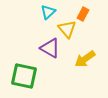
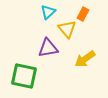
purple triangle: moved 2 px left; rotated 40 degrees counterclockwise
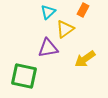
orange rectangle: moved 4 px up
yellow triangle: moved 2 px left; rotated 36 degrees clockwise
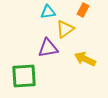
cyan triangle: rotated 35 degrees clockwise
yellow arrow: rotated 60 degrees clockwise
green square: rotated 16 degrees counterclockwise
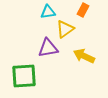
yellow arrow: moved 1 px left, 3 px up
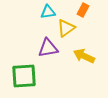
yellow triangle: moved 1 px right, 1 px up
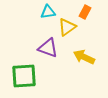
orange rectangle: moved 2 px right, 2 px down
yellow triangle: moved 1 px right, 1 px up
purple triangle: rotated 30 degrees clockwise
yellow arrow: moved 1 px down
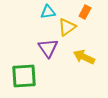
purple triangle: rotated 35 degrees clockwise
